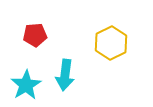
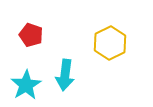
red pentagon: moved 4 px left; rotated 25 degrees clockwise
yellow hexagon: moved 1 px left
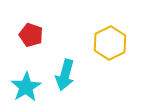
cyan arrow: rotated 8 degrees clockwise
cyan star: moved 2 px down
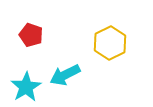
cyan arrow: rotated 48 degrees clockwise
